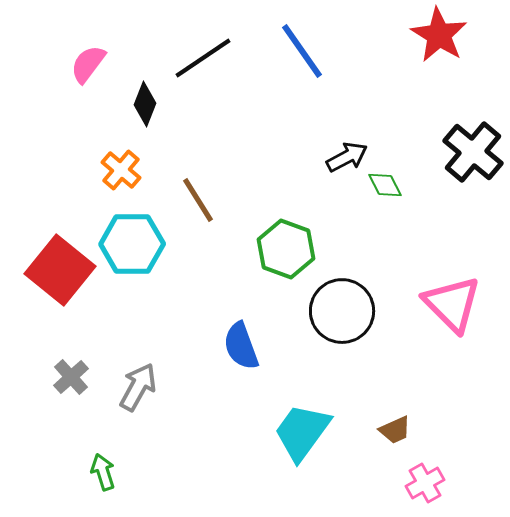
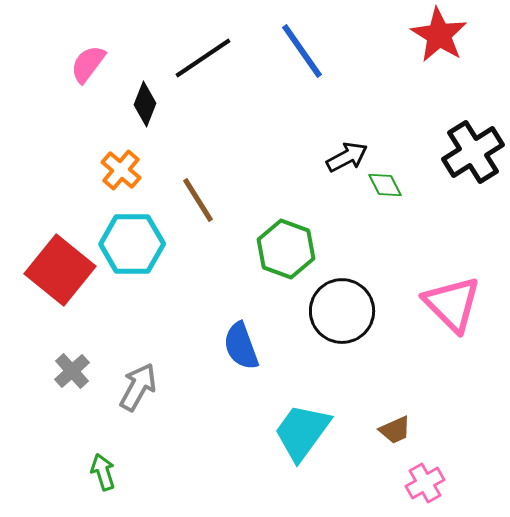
black cross: rotated 18 degrees clockwise
gray cross: moved 1 px right, 6 px up
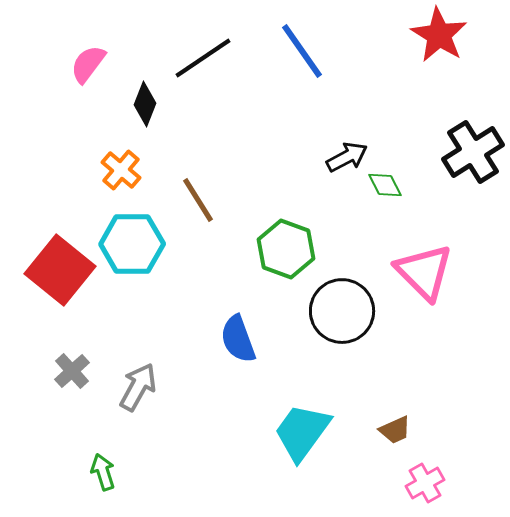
pink triangle: moved 28 px left, 32 px up
blue semicircle: moved 3 px left, 7 px up
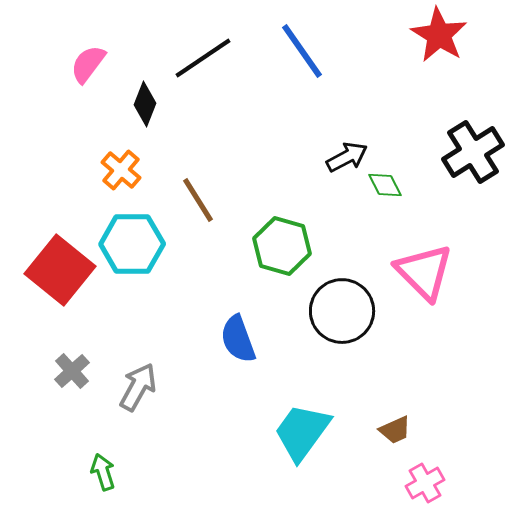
green hexagon: moved 4 px left, 3 px up; rotated 4 degrees counterclockwise
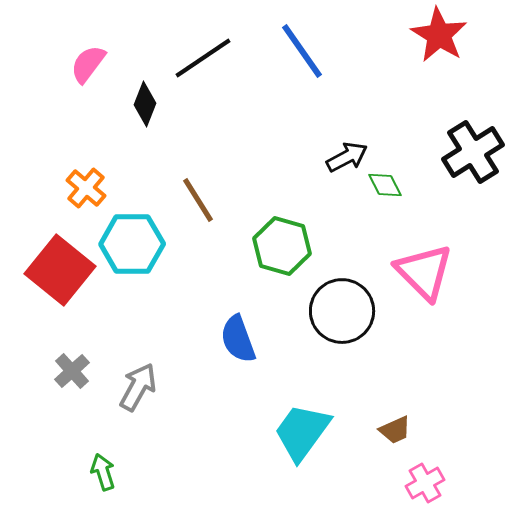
orange cross: moved 35 px left, 18 px down
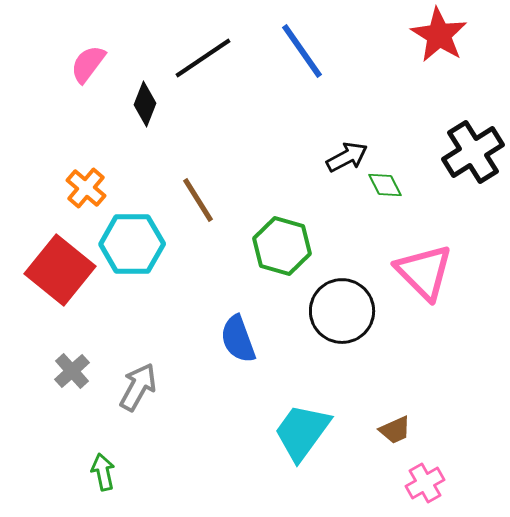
green arrow: rotated 6 degrees clockwise
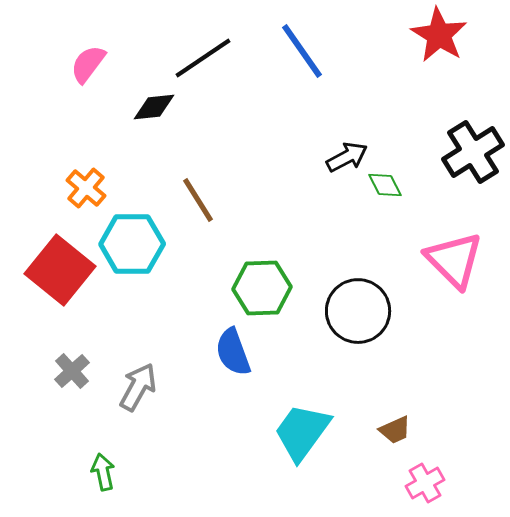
black diamond: moved 9 px right, 3 px down; rotated 63 degrees clockwise
green hexagon: moved 20 px left, 42 px down; rotated 18 degrees counterclockwise
pink triangle: moved 30 px right, 12 px up
black circle: moved 16 px right
blue semicircle: moved 5 px left, 13 px down
